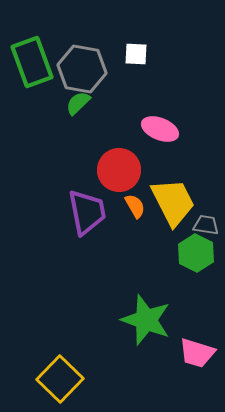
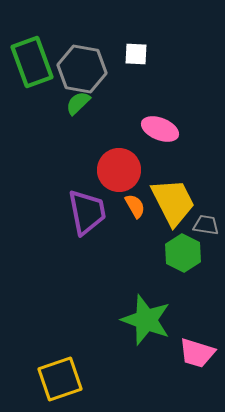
green hexagon: moved 13 px left
yellow square: rotated 27 degrees clockwise
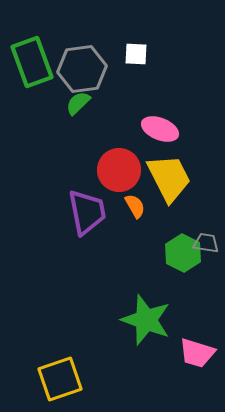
gray hexagon: rotated 18 degrees counterclockwise
yellow trapezoid: moved 4 px left, 24 px up
gray trapezoid: moved 18 px down
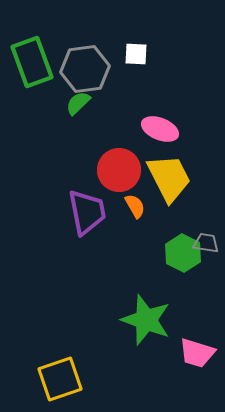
gray hexagon: moved 3 px right
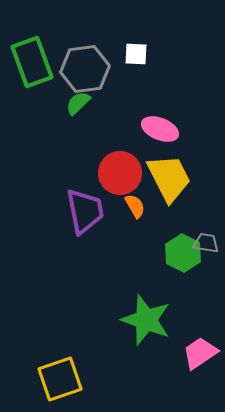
red circle: moved 1 px right, 3 px down
purple trapezoid: moved 2 px left, 1 px up
pink trapezoid: moved 3 px right; rotated 129 degrees clockwise
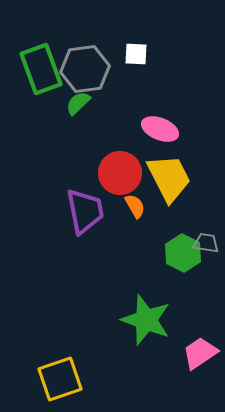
green rectangle: moved 9 px right, 7 px down
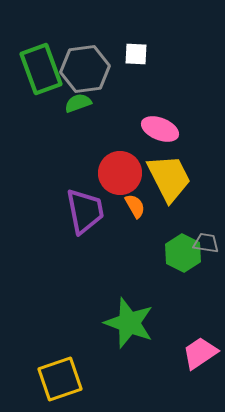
green semicircle: rotated 24 degrees clockwise
green star: moved 17 px left, 3 px down
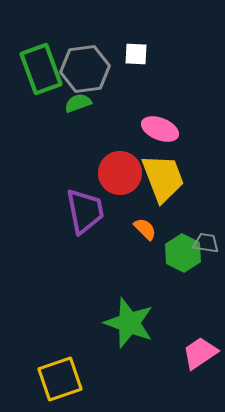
yellow trapezoid: moved 6 px left; rotated 6 degrees clockwise
orange semicircle: moved 10 px right, 23 px down; rotated 15 degrees counterclockwise
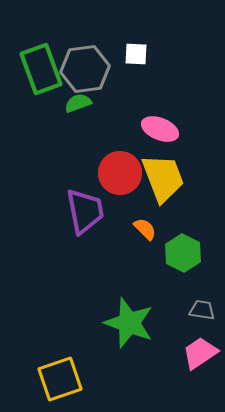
gray trapezoid: moved 4 px left, 67 px down
